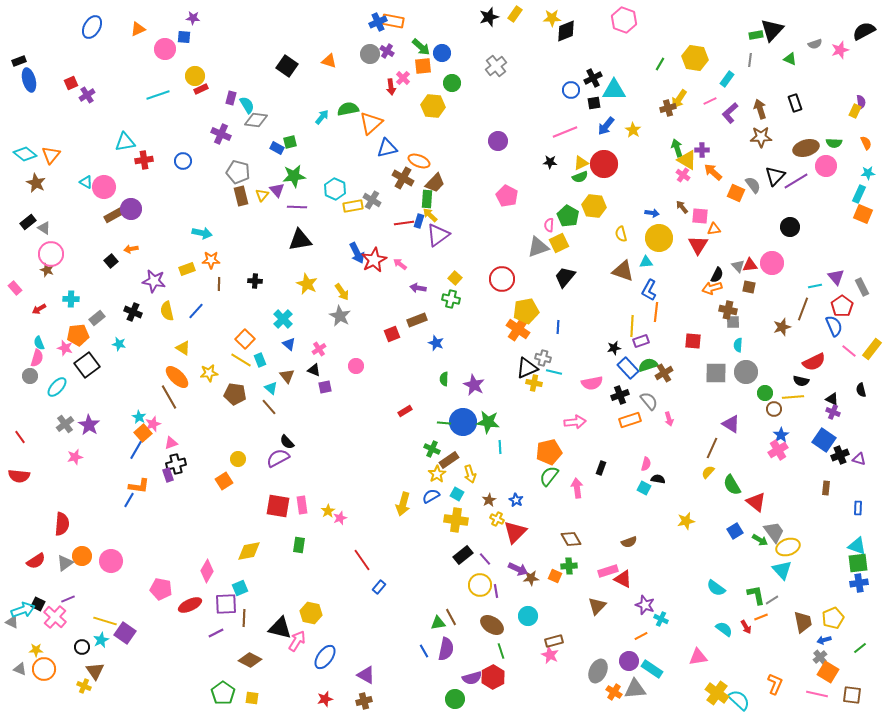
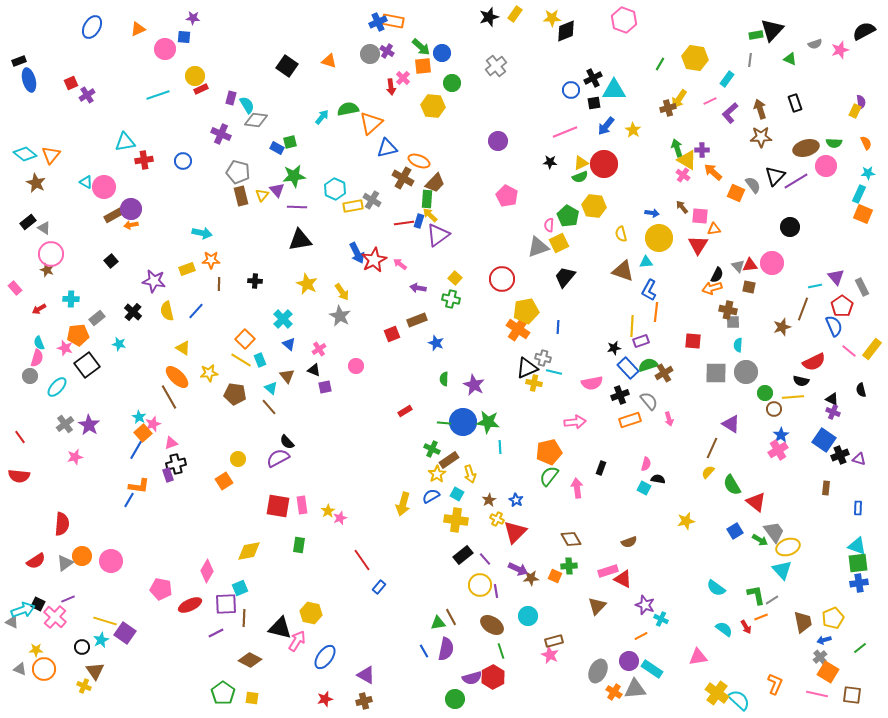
orange arrow at (131, 249): moved 24 px up
black cross at (133, 312): rotated 18 degrees clockwise
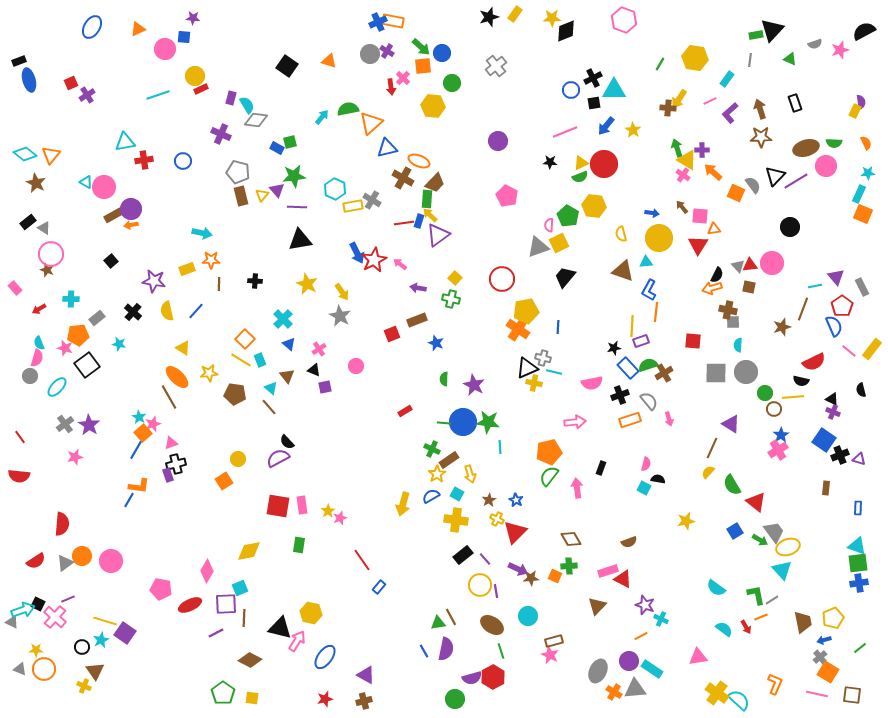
brown cross at (668, 108): rotated 21 degrees clockwise
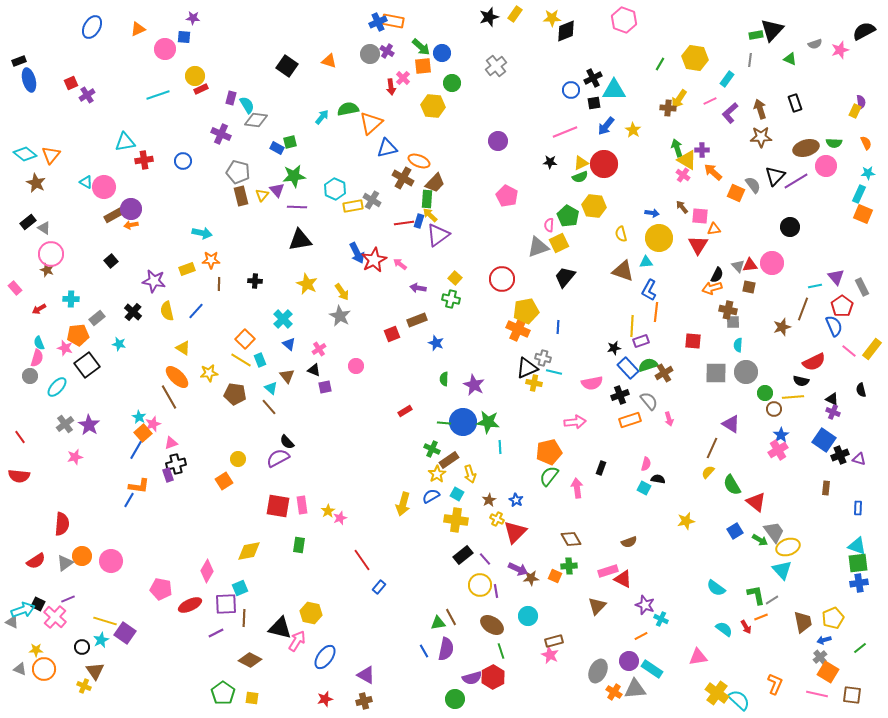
orange cross at (518, 329): rotated 10 degrees counterclockwise
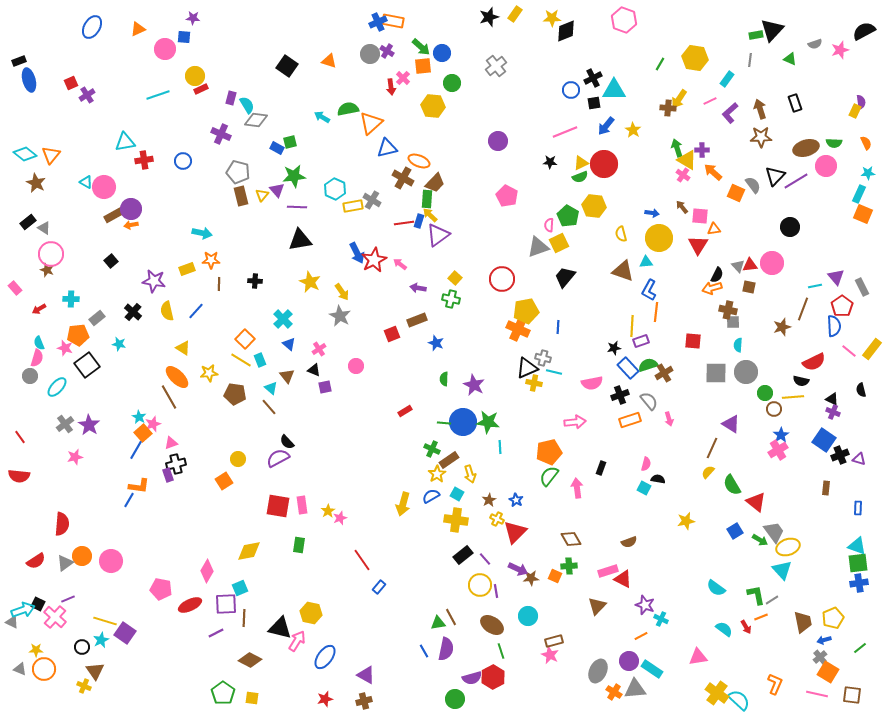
cyan arrow at (322, 117): rotated 98 degrees counterclockwise
yellow star at (307, 284): moved 3 px right, 2 px up
blue semicircle at (834, 326): rotated 20 degrees clockwise
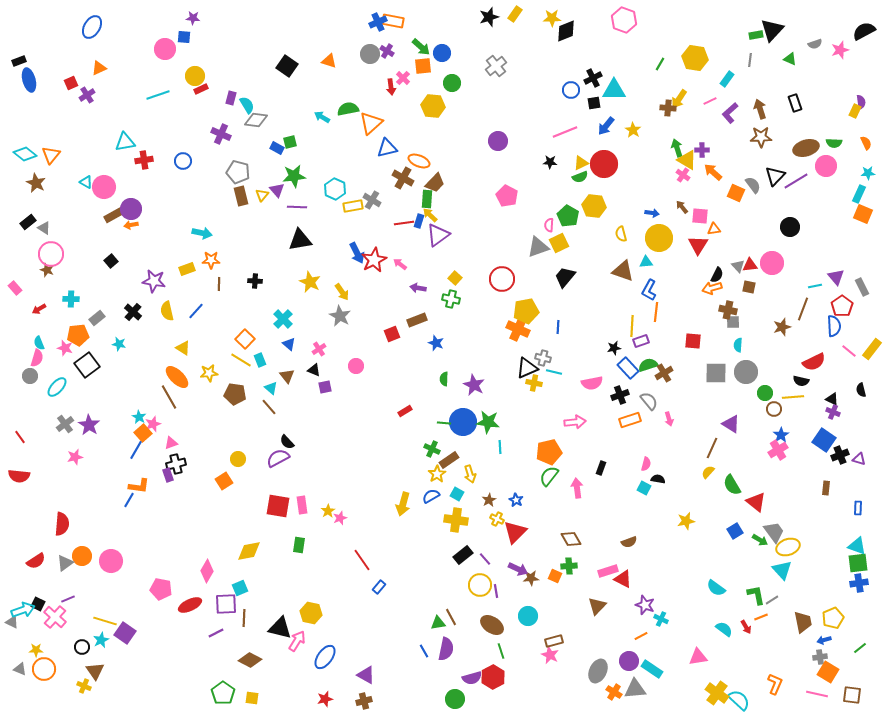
orange triangle at (138, 29): moved 39 px left, 39 px down
gray cross at (820, 657): rotated 32 degrees clockwise
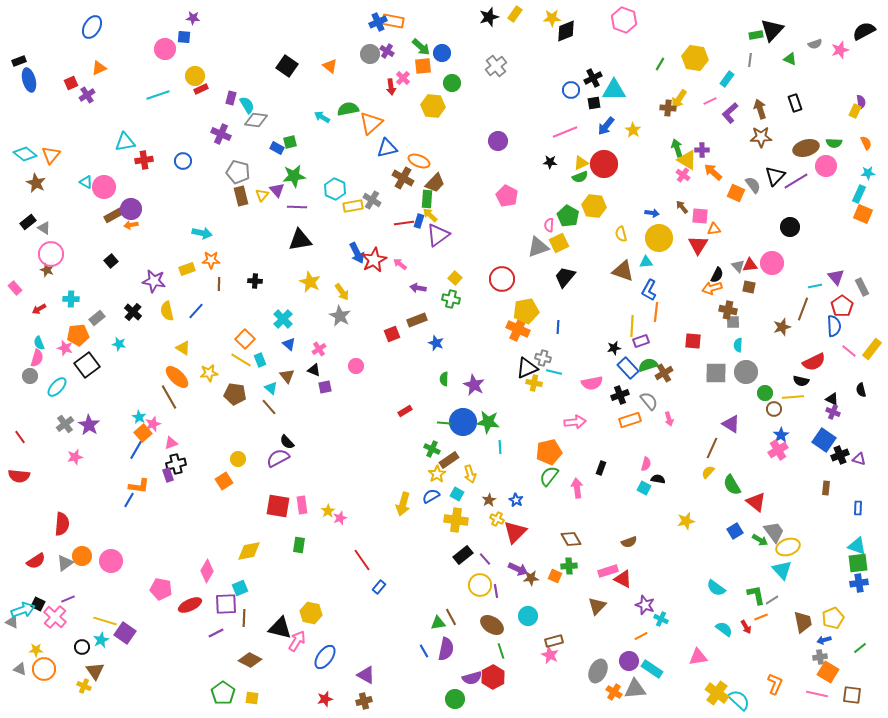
orange triangle at (329, 61): moved 1 px right, 5 px down; rotated 21 degrees clockwise
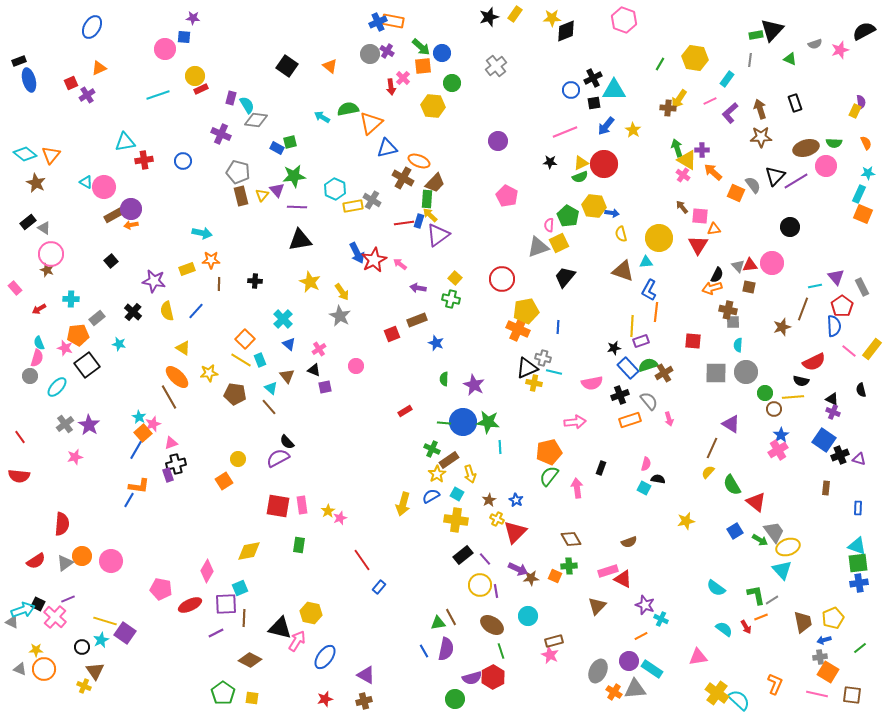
blue arrow at (652, 213): moved 40 px left
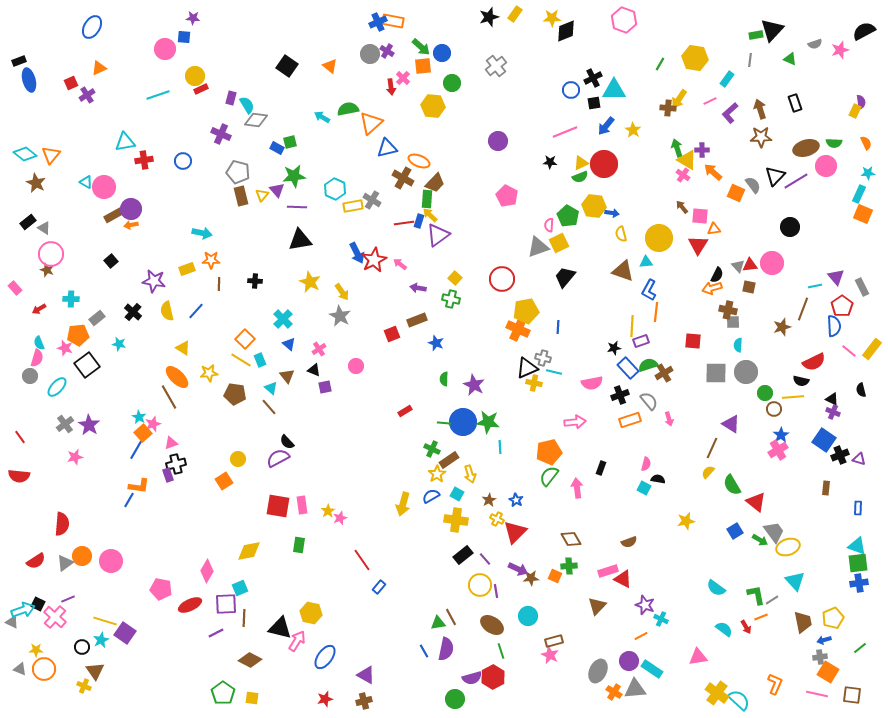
cyan triangle at (782, 570): moved 13 px right, 11 px down
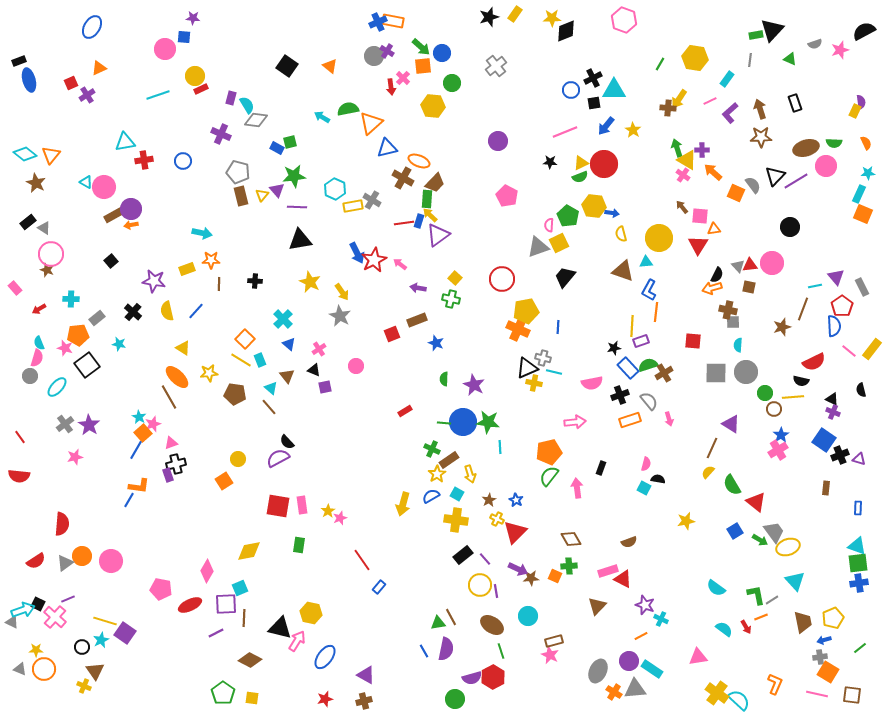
gray circle at (370, 54): moved 4 px right, 2 px down
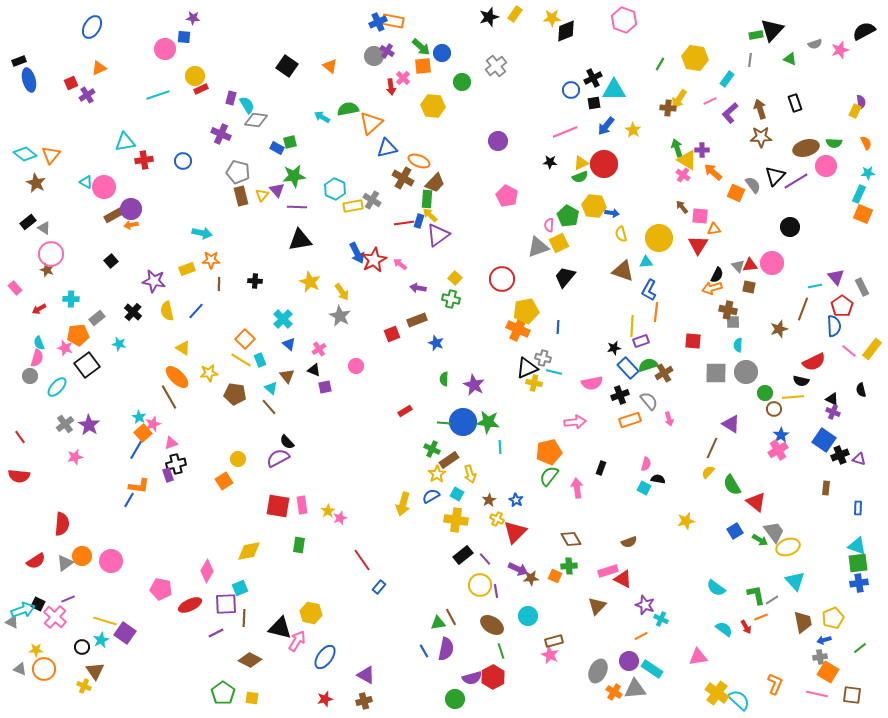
green circle at (452, 83): moved 10 px right, 1 px up
brown star at (782, 327): moved 3 px left, 2 px down
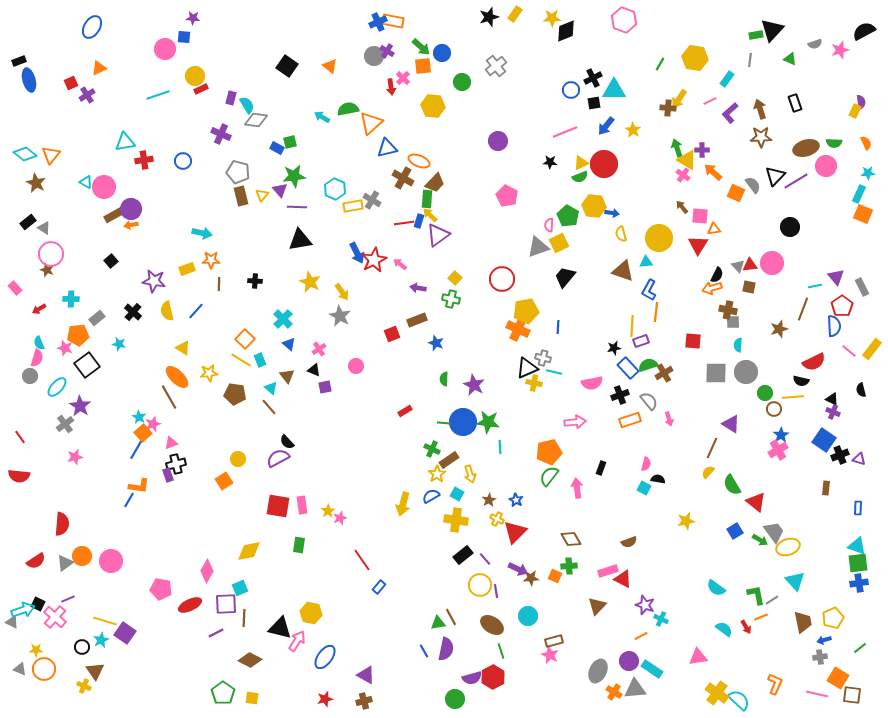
purple triangle at (277, 190): moved 3 px right
purple star at (89, 425): moved 9 px left, 19 px up
orange square at (828, 672): moved 10 px right, 6 px down
